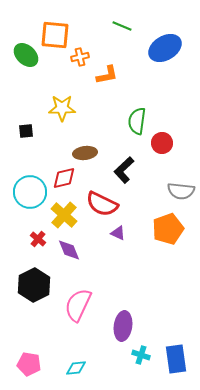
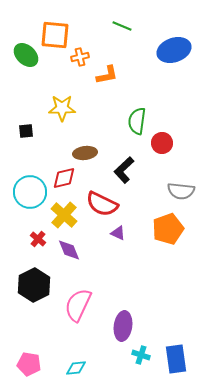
blue ellipse: moved 9 px right, 2 px down; rotated 12 degrees clockwise
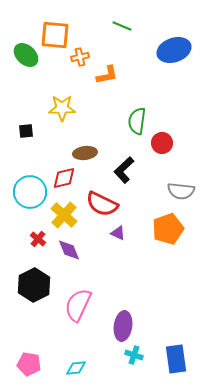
cyan cross: moved 7 px left
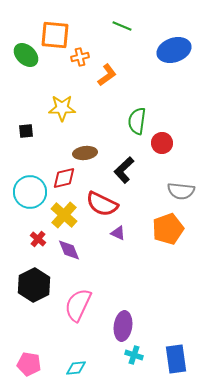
orange L-shape: rotated 25 degrees counterclockwise
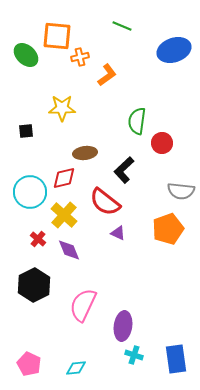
orange square: moved 2 px right, 1 px down
red semicircle: moved 3 px right, 2 px up; rotated 12 degrees clockwise
pink semicircle: moved 5 px right
pink pentagon: rotated 15 degrees clockwise
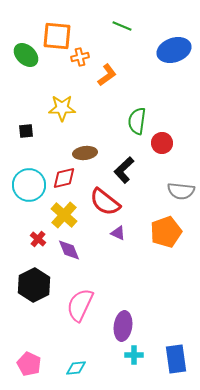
cyan circle: moved 1 px left, 7 px up
orange pentagon: moved 2 px left, 3 px down
pink semicircle: moved 3 px left
cyan cross: rotated 18 degrees counterclockwise
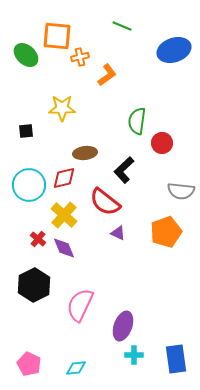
purple diamond: moved 5 px left, 2 px up
purple ellipse: rotated 12 degrees clockwise
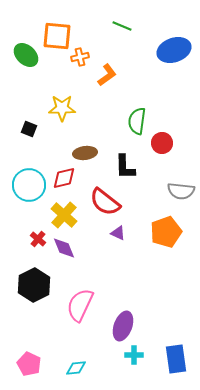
black square: moved 3 px right, 2 px up; rotated 28 degrees clockwise
black L-shape: moved 1 px right, 3 px up; rotated 48 degrees counterclockwise
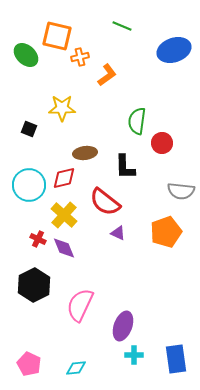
orange square: rotated 8 degrees clockwise
red cross: rotated 14 degrees counterclockwise
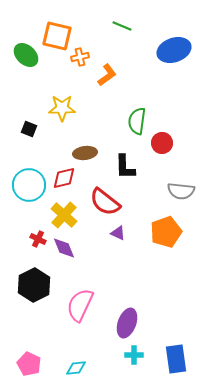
purple ellipse: moved 4 px right, 3 px up
